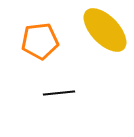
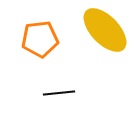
orange pentagon: moved 2 px up
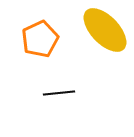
orange pentagon: rotated 18 degrees counterclockwise
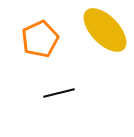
black line: rotated 8 degrees counterclockwise
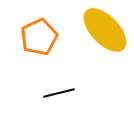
orange pentagon: moved 1 px left, 2 px up
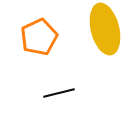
yellow ellipse: moved 1 px up; rotated 30 degrees clockwise
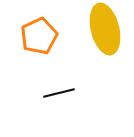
orange pentagon: moved 1 px up
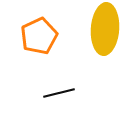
yellow ellipse: rotated 18 degrees clockwise
